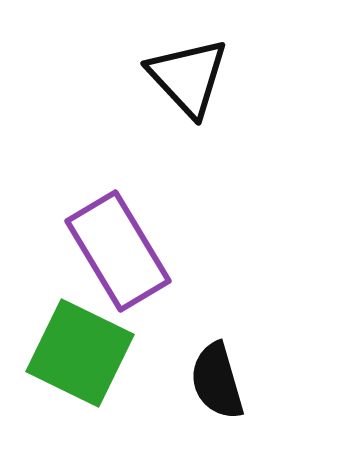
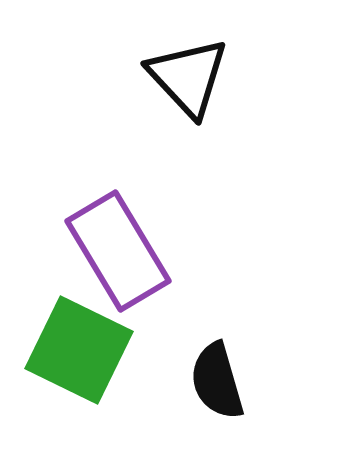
green square: moved 1 px left, 3 px up
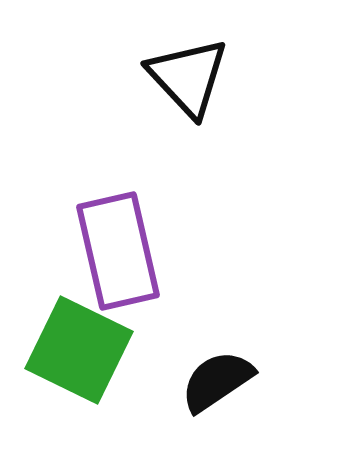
purple rectangle: rotated 18 degrees clockwise
black semicircle: rotated 72 degrees clockwise
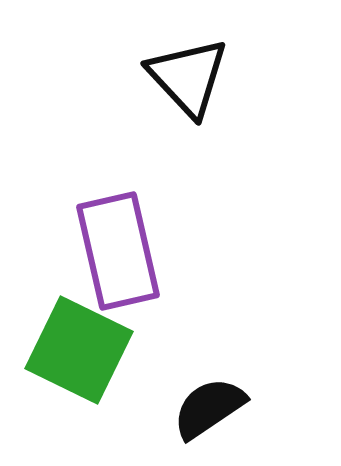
black semicircle: moved 8 px left, 27 px down
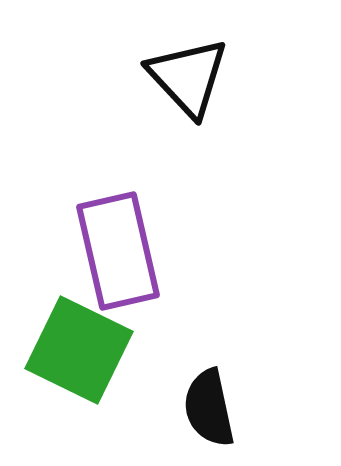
black semicircle: rotated 68 degrees counterclockwise
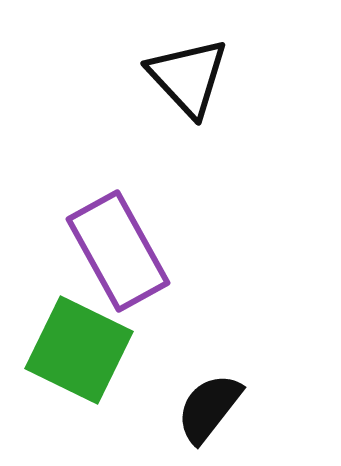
purple rectangle: rotated 16 degrees counterclockwise
black semicircle: rotated 50 degrees clockwise
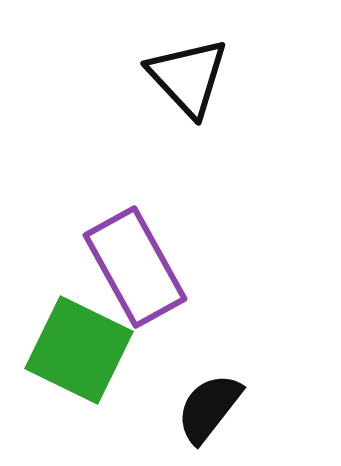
purple rectangle: moved 17 px right, 16 px down
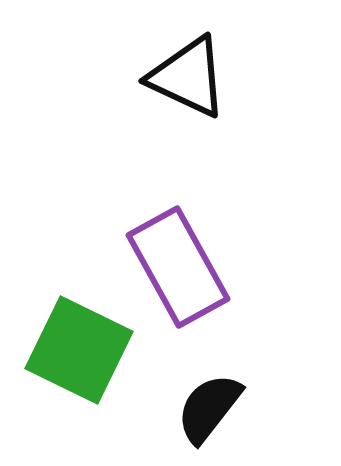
black triangle: rotated 22 degrees counterclockwise
purple rectangle: moved 43 px right
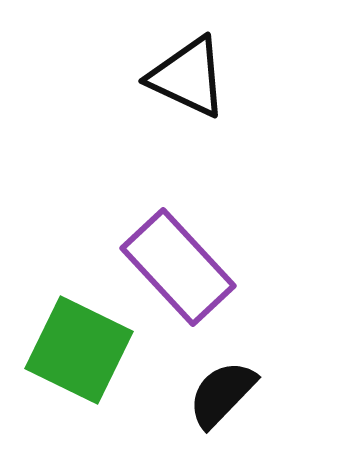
purple rectangle: rotated 14 degrees counterclockwise
black semicircle: moved 13 px right, 14 px up; rotated 6 degrees clockwise
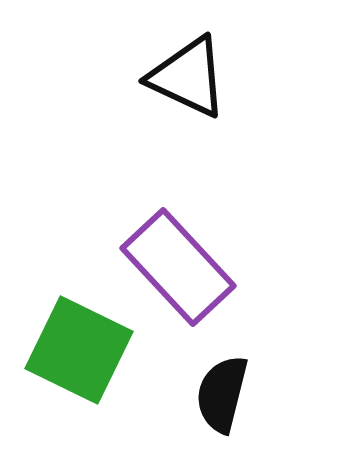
black semicircle: rotated 30 degrees counterclockwise
